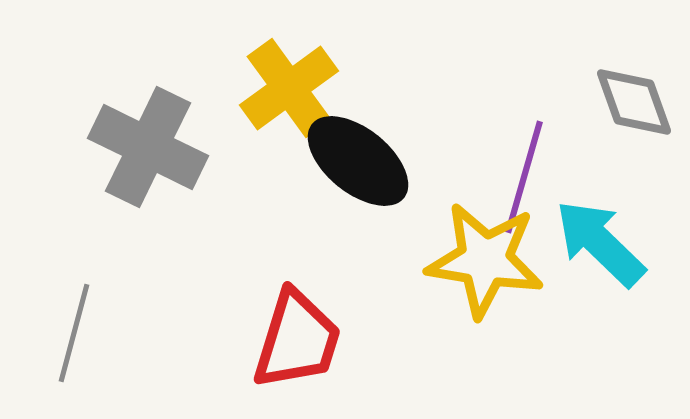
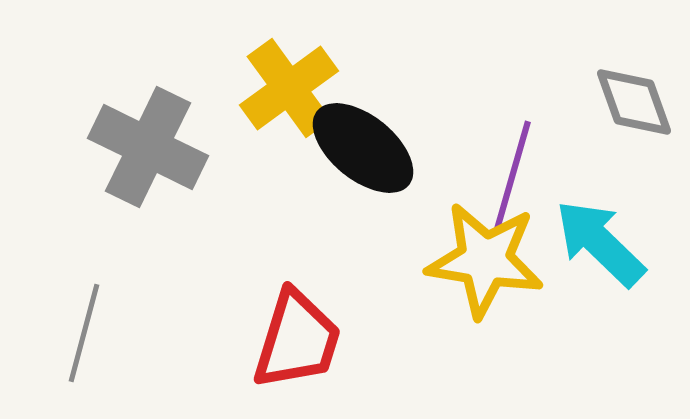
black ellipse: moved 5 px right, 13 px up
purple line: moved 12 px left
gray line: moved 10 px right
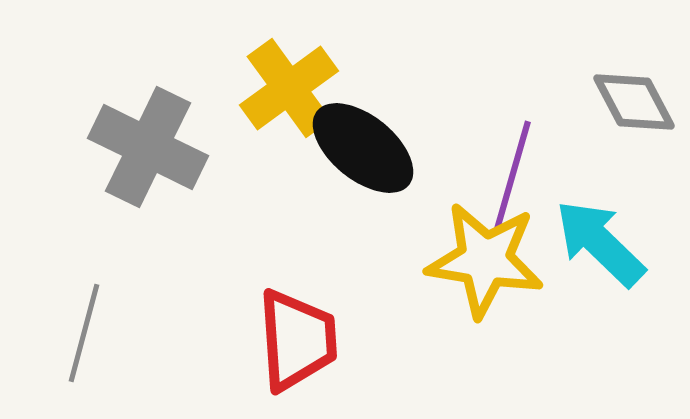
gray diamond: rotated 8 degrees counterclockwise
red trapezoid: rotated 21 degrees counterclockwise
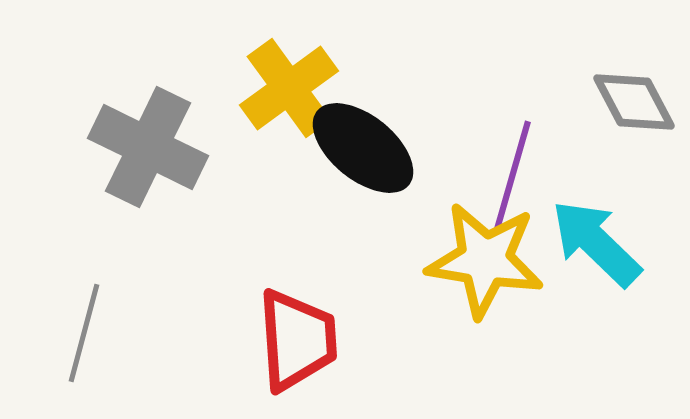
cyan arrow: moved 4 px left
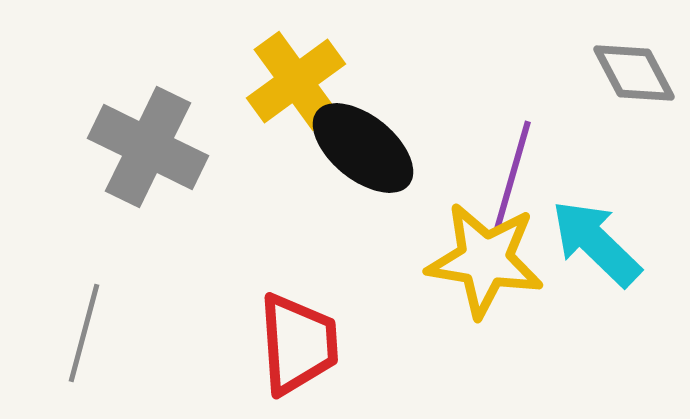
yellow cross: moved 7 px right, 7 px up
gray diamond: moved 29 px up
red trapezoid: moved 1 px right, 4 px down
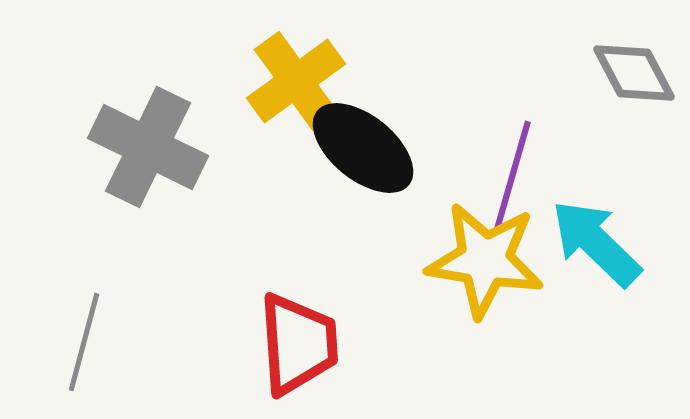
gray line: moved 9 px down
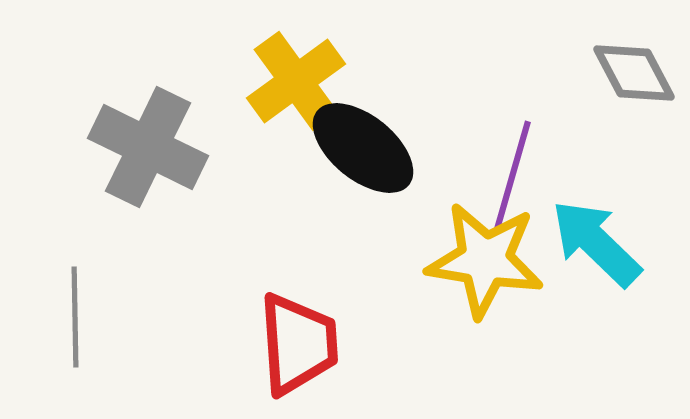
gray line: moved 9 px left, 25 px up; rotated 16 degrees counterclockwise
